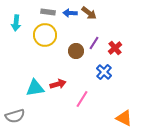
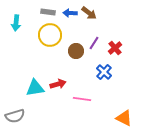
yellow circle: moved 5 px right
pink line: rotated 66 degrees clockwise
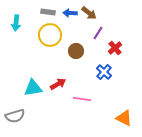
purple line: moved 4 px right, 10 px up
red arrow: rotated 14 degrees counterclockwise
cyan triangle: moved 2 px left
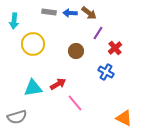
gray rectangle: moved 1 px right
cyan arrow: moved 2 px left, 2 px up
yellow circle: moved 17 px left, 9 px down
blue cross: moved 2 px right; rotated 14 degrees counterclockwise
pink line: moved 7 px left, 4 px down; rotated 42 degrees clockwise
gray semicircle: moved 2 px right, 1 px down
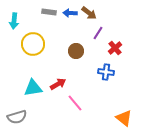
blue cross: rotated 21 degrees counterclockwise
orange triangle: rotated 12 degrees clockwise
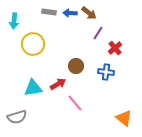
brown circle: moved 15 px down
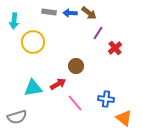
yellow circle: moved 2 px up
blue cross: moved 27 px down
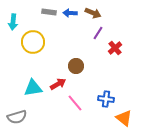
brown arrow: moved 4 px right; rotated 14 degrees counterclockwise
cyan arrow: moved 1 px left, 1 px down
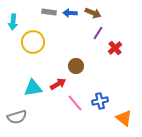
blue cross: moved 6 px left, 2 px down; rotated 21 degrees counterclockwise
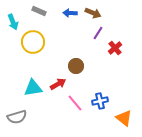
gray rectangle: moved 10 px left, 1 px up; rotated 16 degrees clockwise
cyan arrow: rotated 28 degrees counterclockwise
